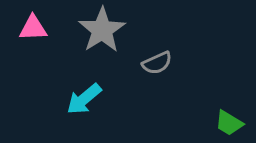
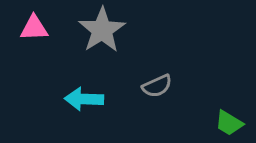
pink triangle: moved 1 px right
gray semicircle: moved 23 px down
cyan arrow: rotated 42 degrees clockwise
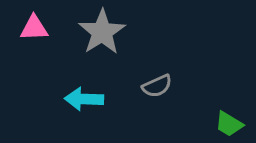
gray star: moved 2 px down
green trapezoid: moved 1 px down
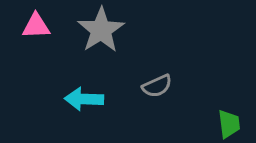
pink triangle: moved 2 px right, 2 px up
gray star: moved 1 px left, 2 px up
green trapezoid: rotated 128 degrees counterclockwise
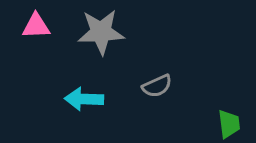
gray star: moved 2 px down; rotated 30 degrees clockwise
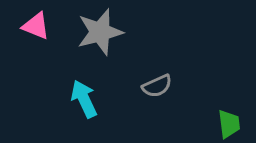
pink triangle: rotated 24 degrees clockwise
gray star: moved 1 px left; rotated 12 degrees counterclockwise
cyan arrow: rotated 63 degrees clockwise
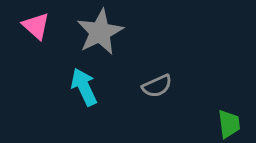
pink triangle: rotated 20 degrees clockwise
gray star: rotated 12 degrees counterclockwise
cyan arrow: moved 12 px up
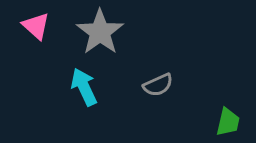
gray star: rotated 9 degrees counterclockwise
gray semicircle: moved 1 px right, 1 px up
green trapezoid: moved 1 px left, 2 px up; rotated 20 degrees clockwise
